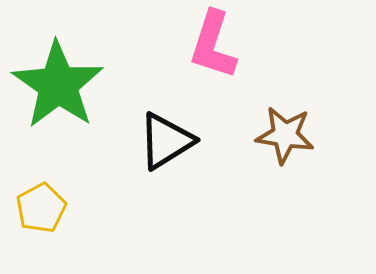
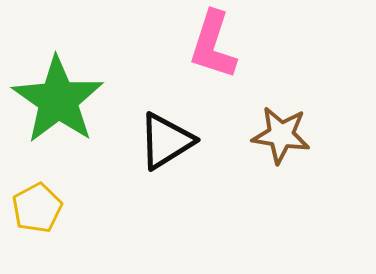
green star: moved 15 px down
brown star: moved 4 px left
yellow pentagon: moved 4 px left
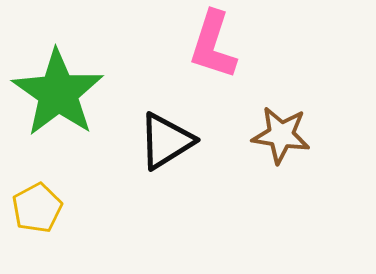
green star: moved 7 px up
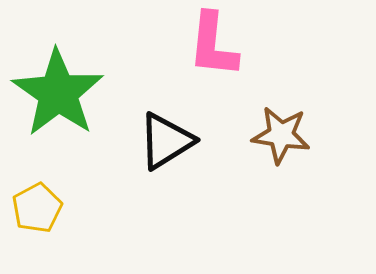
pink L-shape: rotated 12 degrees counterclockwise
